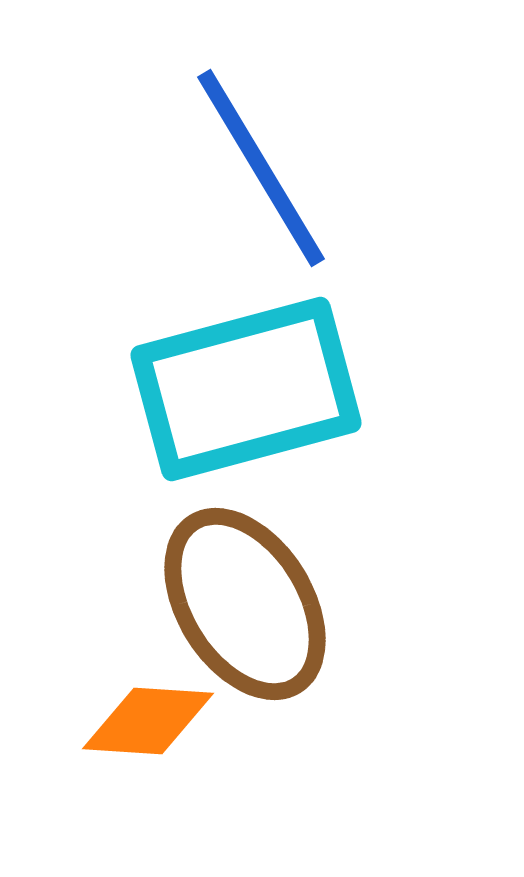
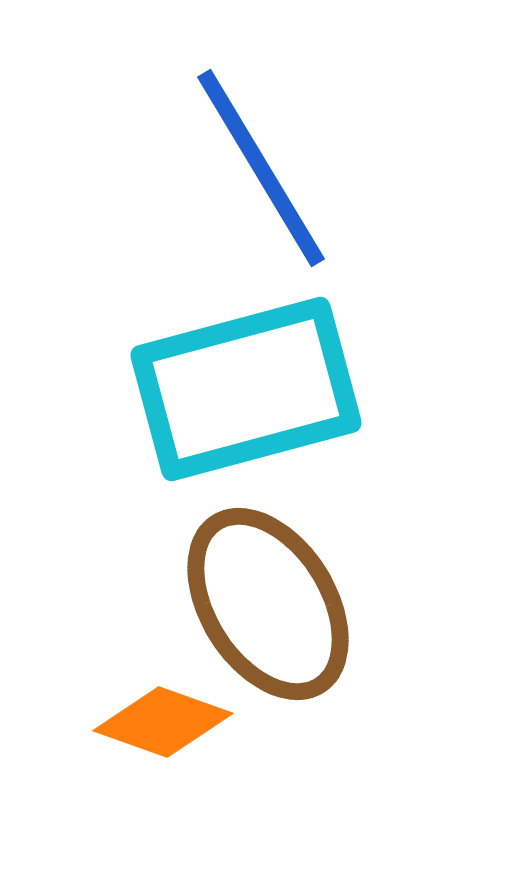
brown ellipse: moved 23 px right
orange diamond: moved 15 px right, 1 px down; rotated 16 degrees clockwise
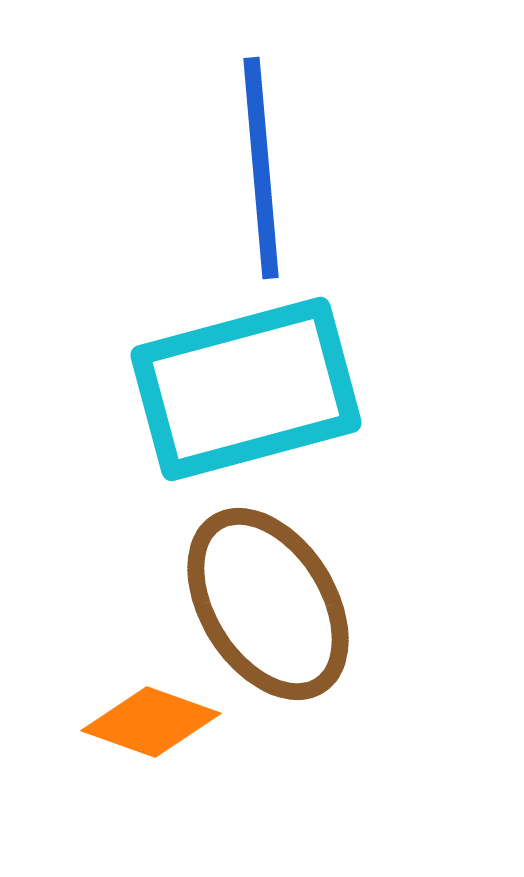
blue line: rotated 26 degrees clockwise
orange diamond: moved 12 px left
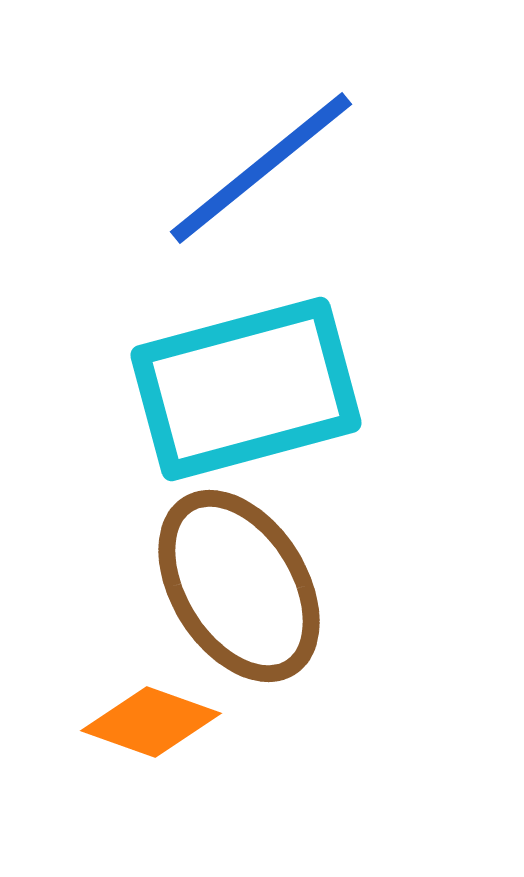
blue line: rotated 56 degrees clockwise
brown ellipse: moved 29 px left, 18 px up
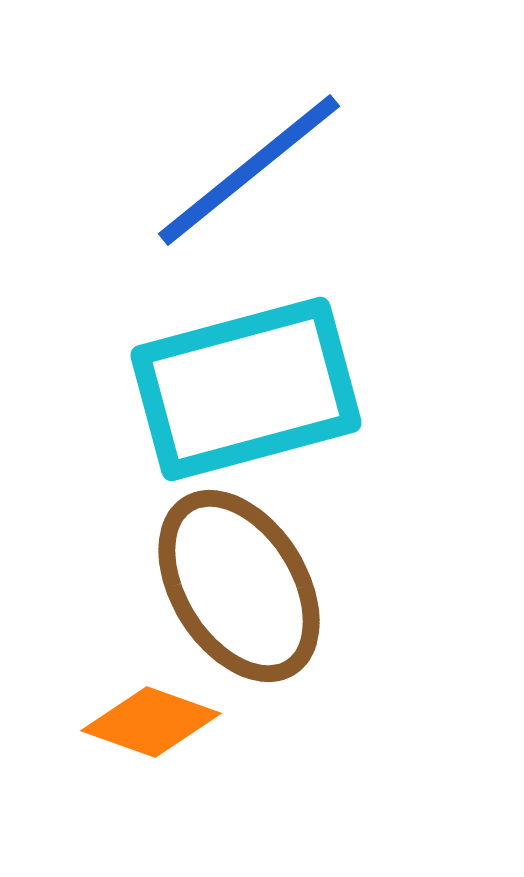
blue line: moved 12 px left, 2 px down
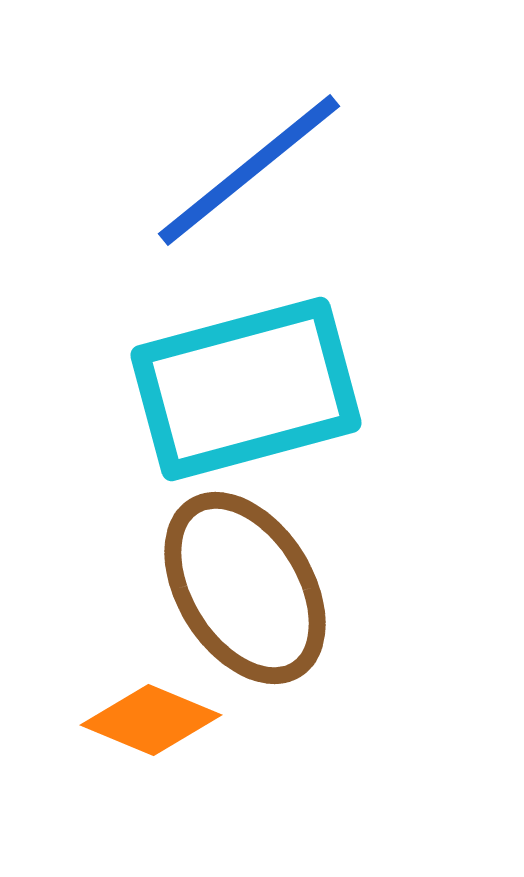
brown ellipse: moved 6 px right, 2 px down
orange diamond: moved 2 px up; rotated 3 degrees clockwise
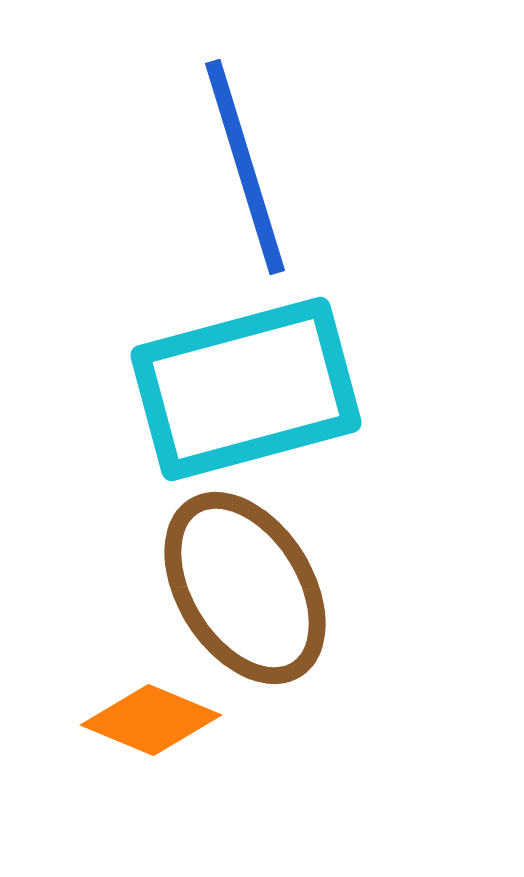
blue line: moved 4 px left, 3 px up; rotated 68 degrees counterclockwise
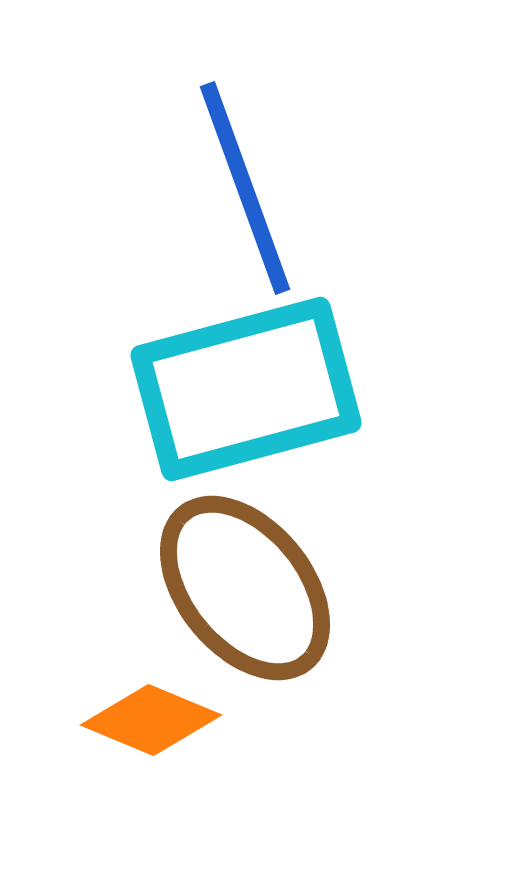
blue line: moved 21 px down; rotated 3 degrees counterclockwise
brown ellipse: rotated 7 degrees counterclockwise
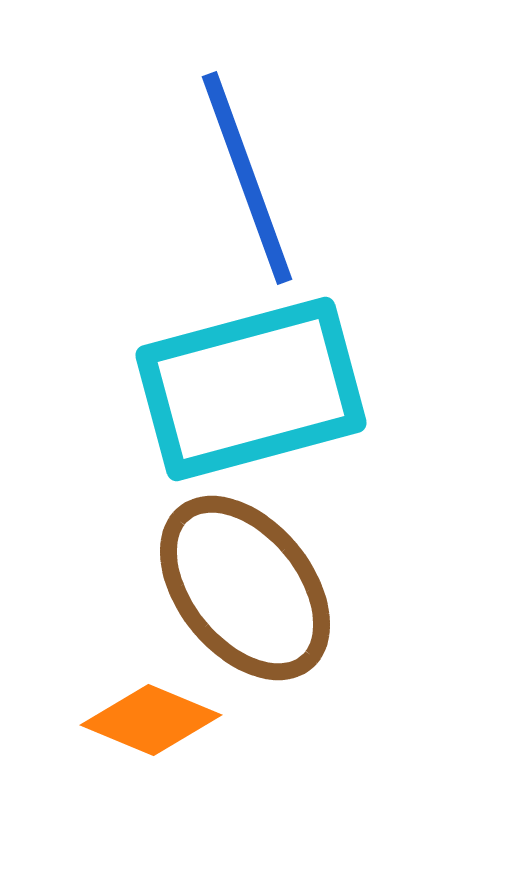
blue line: moved 2 px right, 10 px up
cyan rectangle: moved 5 px right
